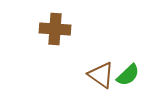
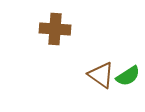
green semicircle: moved 1 px down; rotated 10 degrees clockwise
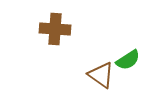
green semicircle: moved 16 px up
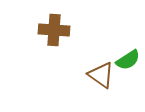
brown cross: moved 1 px left, 1 px down
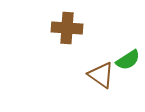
brown cross: moved 13 px right, 2 px up
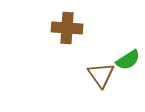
brown triangle: rotated 20 degrees clockwise
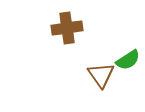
brown cross: rotated 12 degrees counterclockwise
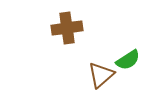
brown triangle: rotated 24 degrees clockwise
